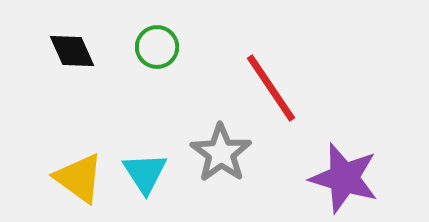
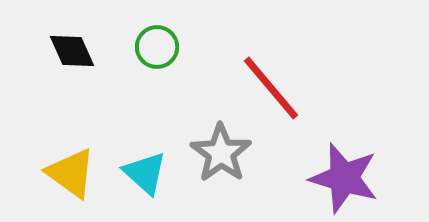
red line: rotated 6 degrees counterclockwise
cyan triangle: rotated 15 degrees counterclockwise
yellow triangle: moved 8 px left, 5 px up
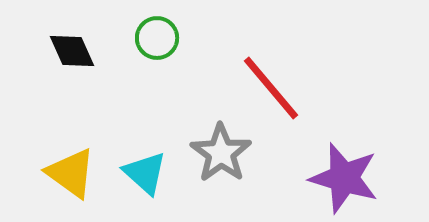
green circle: moved 9 px up
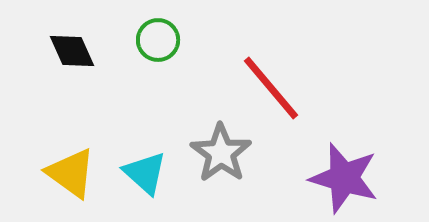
green circle: moved 1 px right, 2 px down
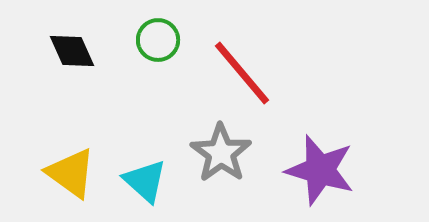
red line: moved 29 px left, 15 px up
cyan triangle: moved 8 px down
purple star: moved 24 px left, 8 px up
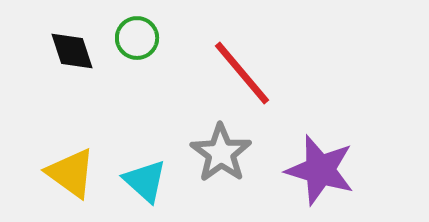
green circle: moved 21 px left, 2 px up
black diamond: rotated 6 degrees clockwise
